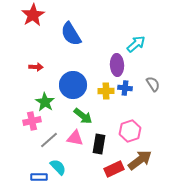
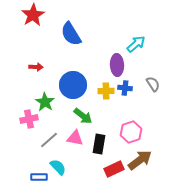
pink cross: moved 3 px left, 2 px up
pink hexagon: moved 1 px right, 1 px down
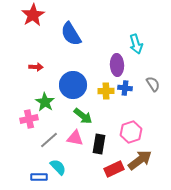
cyan arrow: rotated 114 degrees clockwise
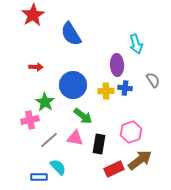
gray semicircle: moved 4 px up
pink cross: moved 1 px right, 1 px down
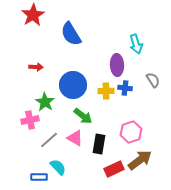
pink triangle: rotated 18 degrees clockwise
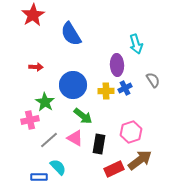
blue cross: rotated 32 degrees counterclockwise
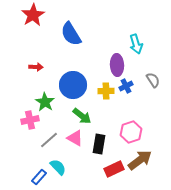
blue cross: moved 1 px right, 2 px up
green arrow: moved 1 px left
blue rectangle: rotated 49 degrees counterclockwise
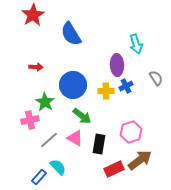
gray semicircle: moved 3 px right, 2 px up
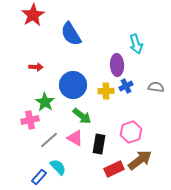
gray semicircle: moved 9 px down; rotated 49 degrees counterclockwise
